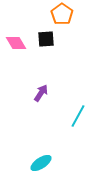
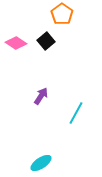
black square: moved 2 px down; rotated 36 degrees counterclockwise
pink diamond: rotated 25 degrees counterclockwise
purple arrow: moved 3 px down
cyan line: moved 2 px left, 3 px up
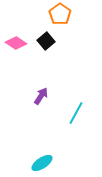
orange pentagon: moved 2 px left
cyan ellipse: moved 1 px right
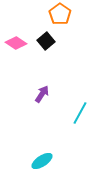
purple arrow: moved 1 px right, 2 px up
cyan line: moved 4 px right
cyan ellipse: moved 2 px up
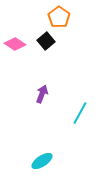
orange pentagon: moved 1 px left, 3 px down
pink diamond: moved 1 px left, 1 px down
purple arrow: rotated 12 degrees counterclockwise
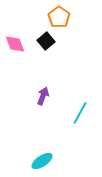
pink diamond: rotated 35 degrees clockwise
purple arrow: moved 1 px right, 2 px down
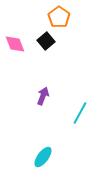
cyan ellipse: moved 1 px right, 4 px up; rotated 20 degrees counterclockwise
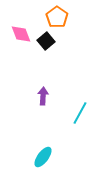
orange pentagon: moved 2 px left
pink diamond: moved 6 px right, 10 px up
purple arrow: rotated 18 degrees counterclockwise
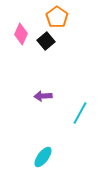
pink diamond: rotated 45 degrees clockwise
purple arrow: rotated 96 degrees counterclockwise
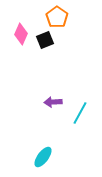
black square: moved 1 px left, 1 px up; rotated 18 degrees clockwise
purple arrow: moved 10 px right, 6 px down
